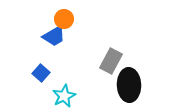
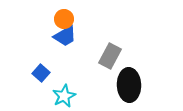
blue trapezoid: moved 11 px right
gray rectangle: moved 1 px left, 5 px up
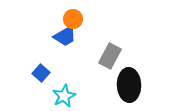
orange circle: moved 9 px right
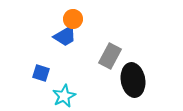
blue square: rotated 24 degrees counterclockwise
black ellipse: moved 4 px right, 5 px up; rotated 8 degrees counterclockwise
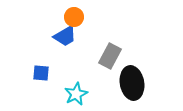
orange circle: moved 1 px right, 2 px up
blue square: rotated 12 degrees counterclockwise
black ellipse: moved 1 px left, 3 px down
cyan star: moved 12 px right, 2 px up
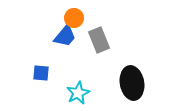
orange circle: moved 1 px down
blue trapezoid: rotated 20 degrees counterclockwise
gray rectangle: moved 11 px left, 16 px up; rotated 50 degrees counterclockwise
cyan star: moved 2 px right, 1 px up
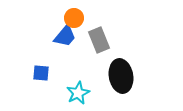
black ellipse: moved 11 px left, 7 px up
